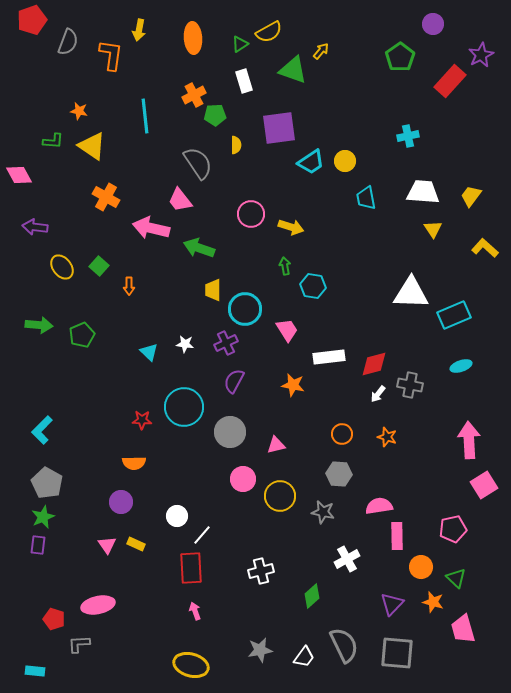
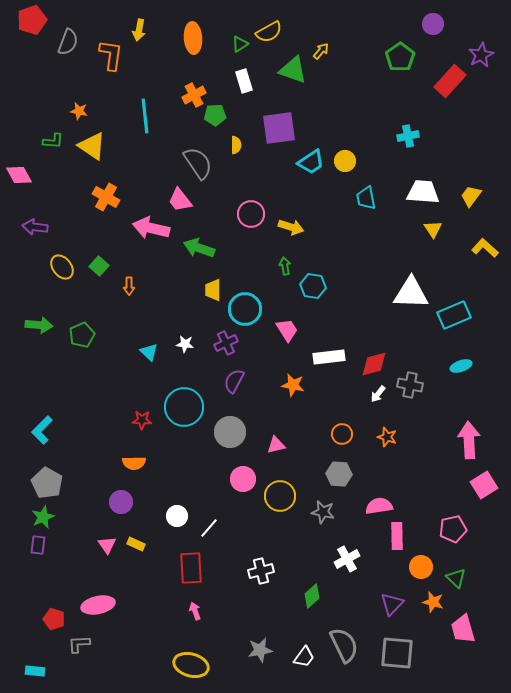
white line at (202, 535): moved 7 px right, 7 px up
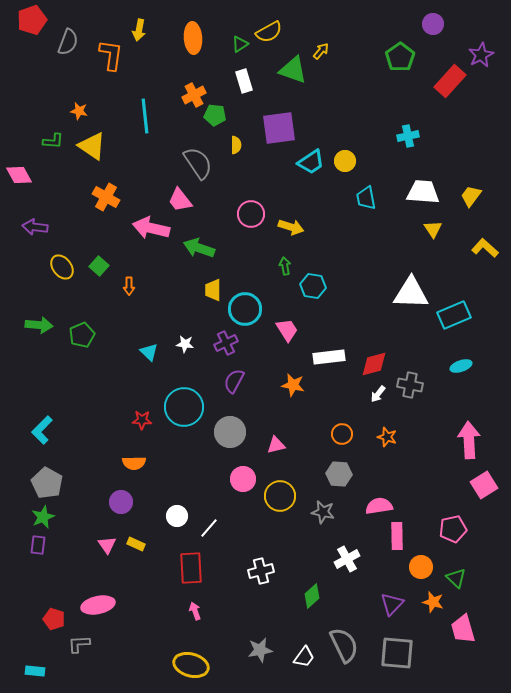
green pentagon at (215, 115): rotated 10 degrees clockwise
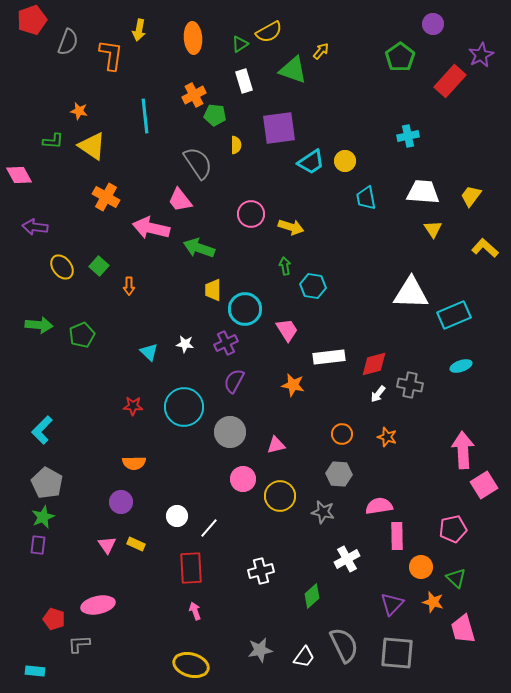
red star at (142, 420): moved 9 px left, 14 px up
pink arrow at (469, 440): moved 6 px left, 10 px down
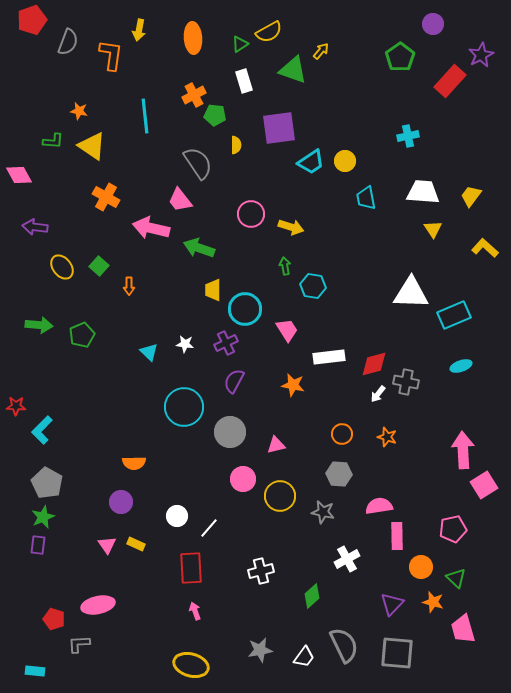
gray cross at (410, 385): moved 4 px left, 3 px up
red star at (133, 406): moved 117 px left
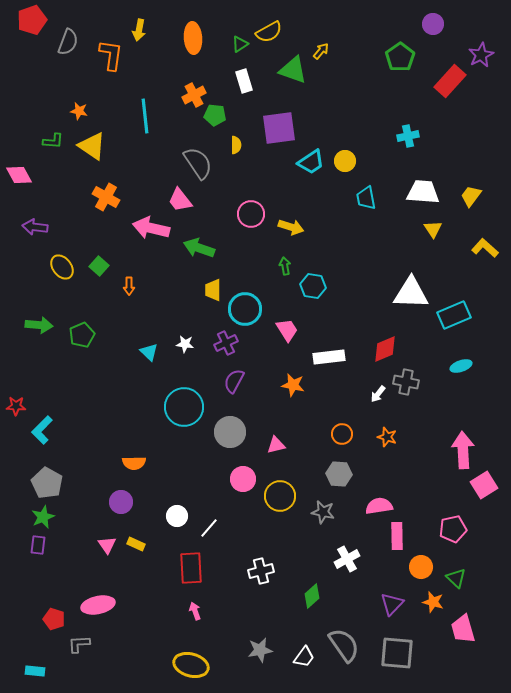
red diamond at (374, 364): moved 11 px right, 15 px up; rotated 8 degrees counterclockwise
gray semicircle at (344, 645): rotated 9 degrees counterclockwise
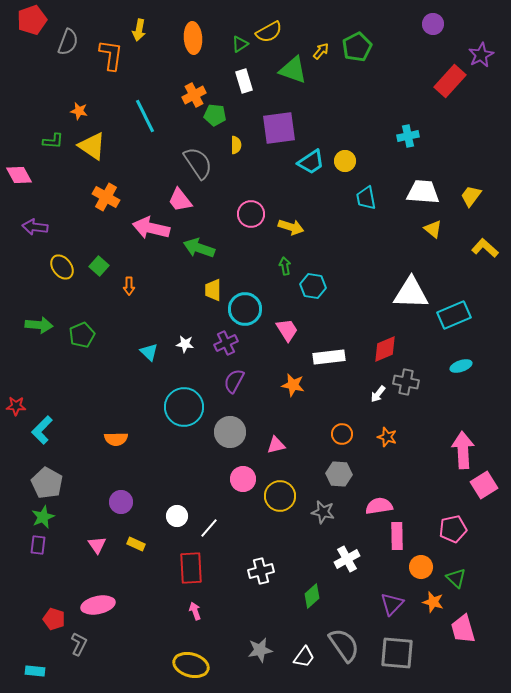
green pentagon at (400, 57): moved 43 px left, 10 px up; rotated 8 degrees clockwise
cyan line at (145, 116): rotated 20 degrees counterclockwise
yellow triangle at (433, 229): rotated 18 degrees counterclockwise
orange semicircle at (134, 463): moved 18 px left, 24 px up
pink triangle at (107, 545): moved 10 px left
gray L-shape at (79, 644): rotated 120 degrees clockwise
